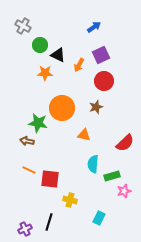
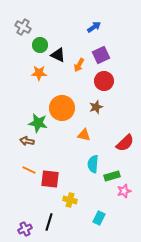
gray cross: moved 1 px down
orange star: moved 6 px left
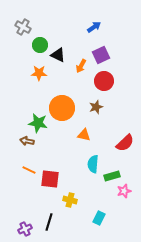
orange arrow: moved 2 px right, 1 px down
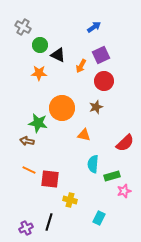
purple cross: moved 1 px right, 1 px up
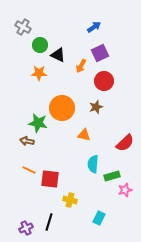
purple square: moved 1 px left, 2 px up
pink star: moved 1 px right, 1 px up
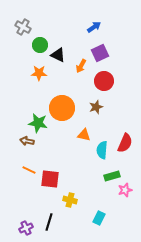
red semicircle: rotated 24 degrees counterclockwise
cyan semicircle: moved 9 px right, 14 px up
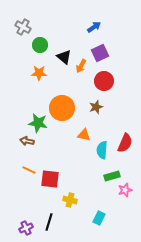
black triangle: moved 6 px right, 2 px down; rotated 14 degrees clockwise
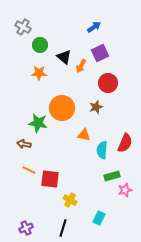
red circle: moved 4 px right, 2 px down
brown arrow: moved 3 px left, 3 px down
yellow cross: rotated 16 degrees clockwise
black line: moved 14 px right, 6 px down
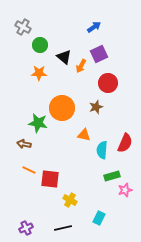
purple square: moved 1 px left, 1 px down
black line: rotated 60 degrees clockwise
